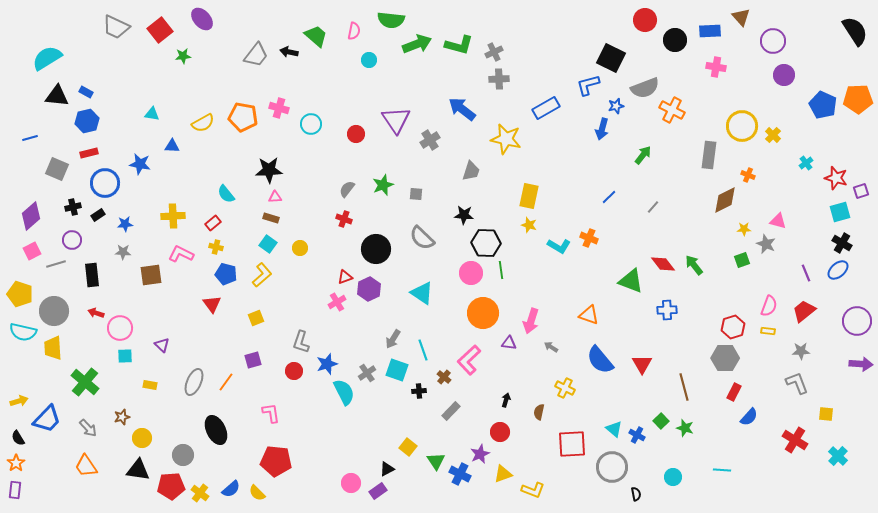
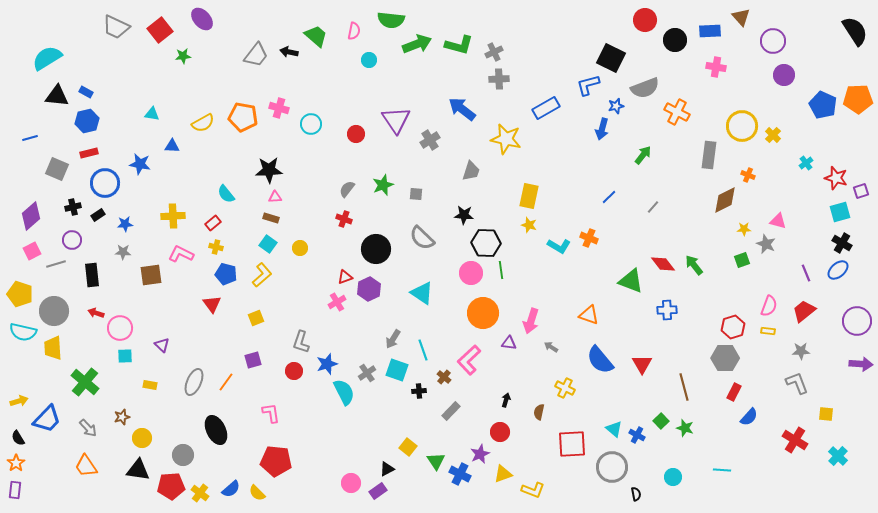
orange cross at (672, 110): moved 5 px right, 2 px down
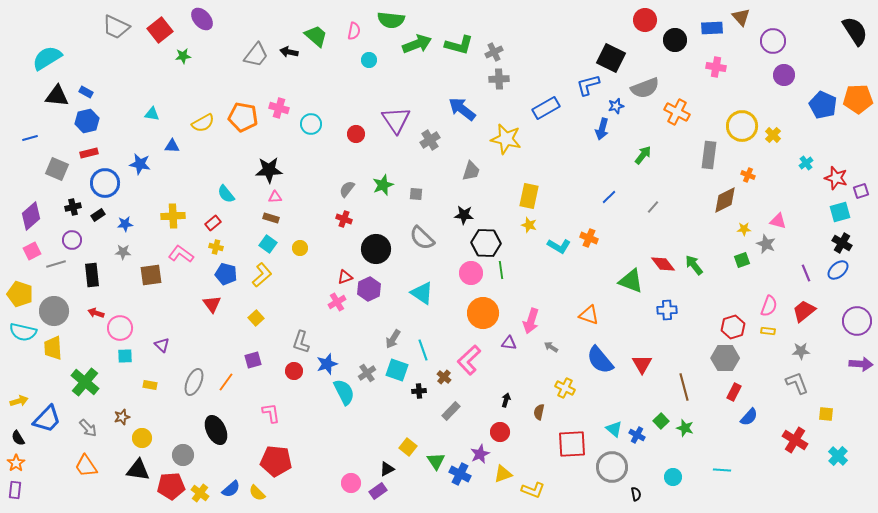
blue rectangle at (710, 31): moved 2 px right, 3 px up
pink L-shape at (181, 254): rotated 10 degrees clockwise
yellow square at (256, 318): rotated 21 degrees counterclockwise
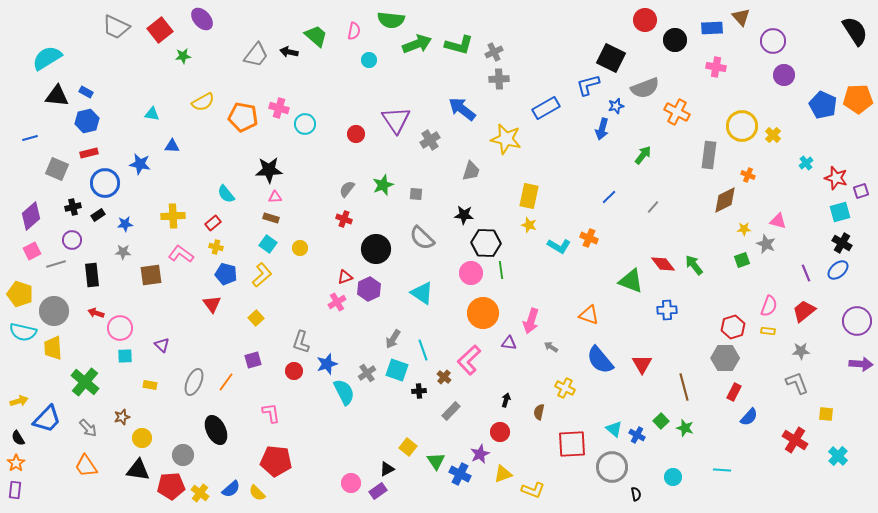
yellow semicircle at (203, 123): moved 21 px up
cyan circle at (311, 124): moved 6 px left
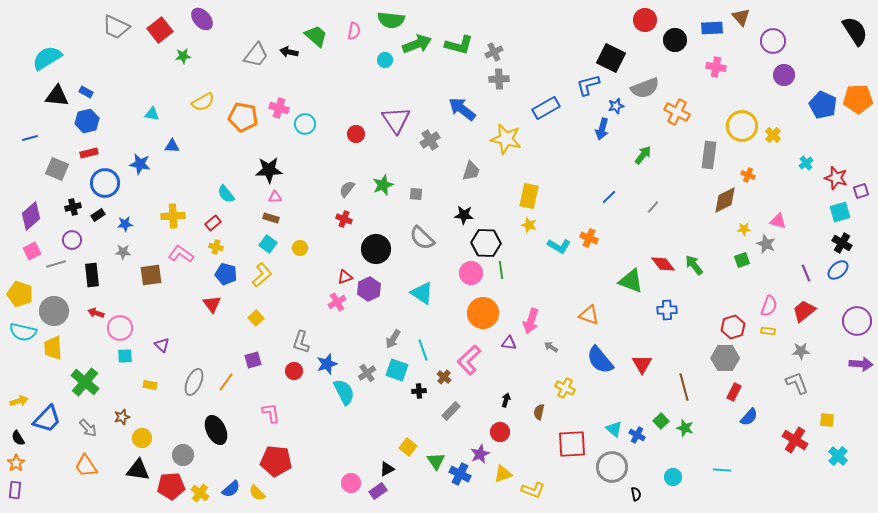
cyan circle at (369, 60): moved 16 px right
yellow square at (826, 414): moved 1 px right, 6 px down
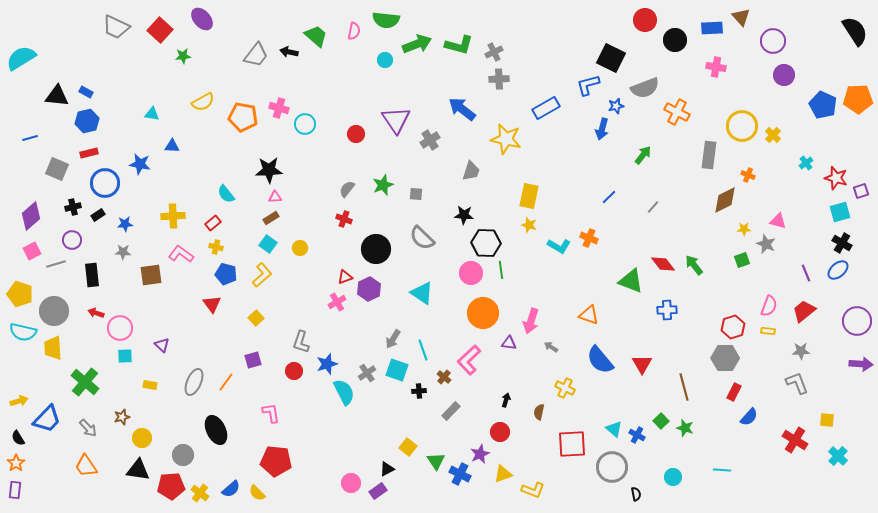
green semicircle at (391, 20): moved 5 px left
red square at (160, 30): rotated 10 degrees counterclockwise
cyan semicircle at (47, 58): moved 26 px left
brown rectangle at (271, 218): rotated 49 degrees counterclockwise
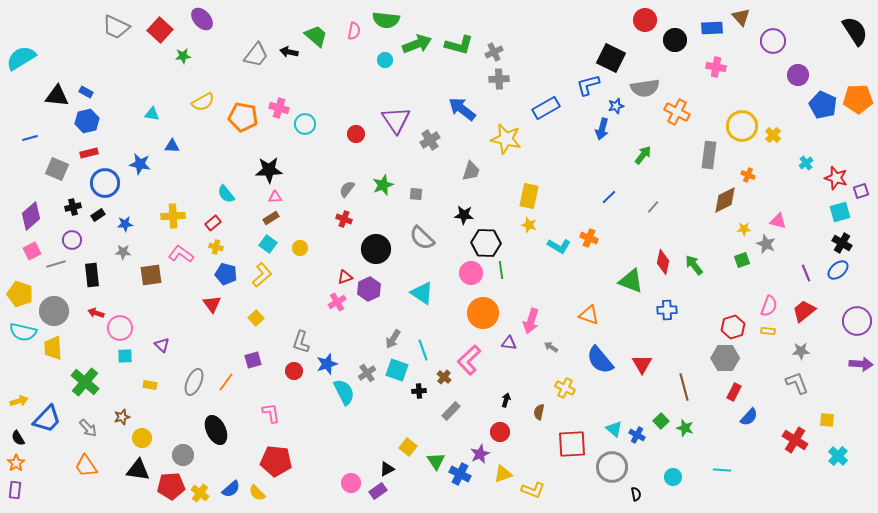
purple circle at (784, 75): moved 14 px right
gray semicircle at (645, 88): rotated 12 degrees clockwise
red diamond at (663, 264): moved 2 px up; rotated 50 degrees clockwise
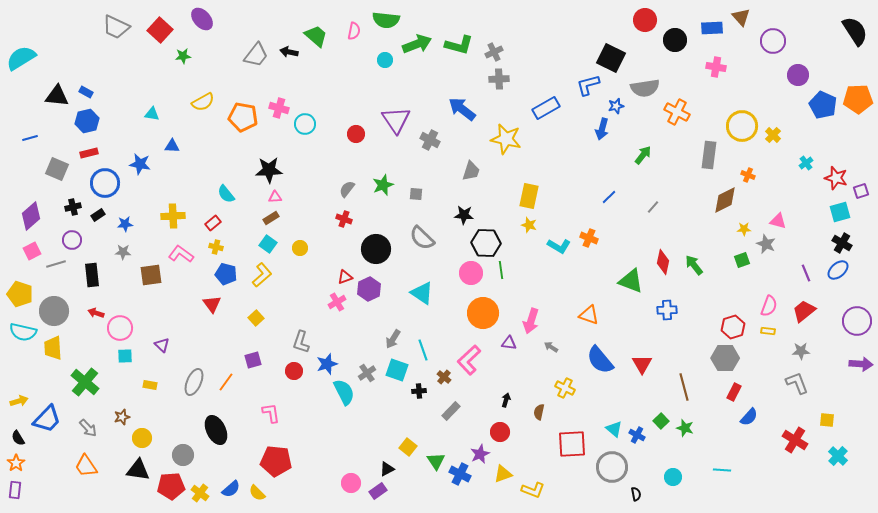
gray cross at (430, 140): rotated 30 degrees counterclockwise
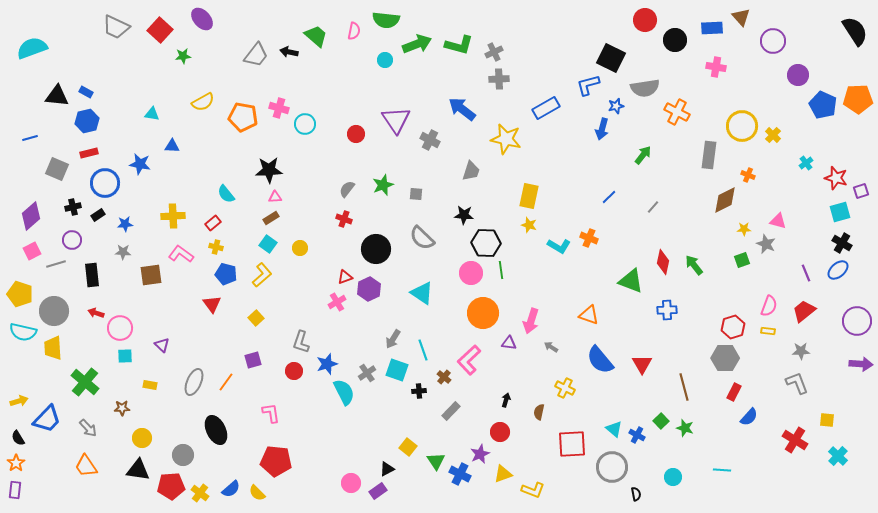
cyan semicircle at (21, 58): moved 11 px right, 10 px up; rotated 12 degrees clockwise
brown star at (122, 417): moved 9 px up; rotated 14 degrees clockwise
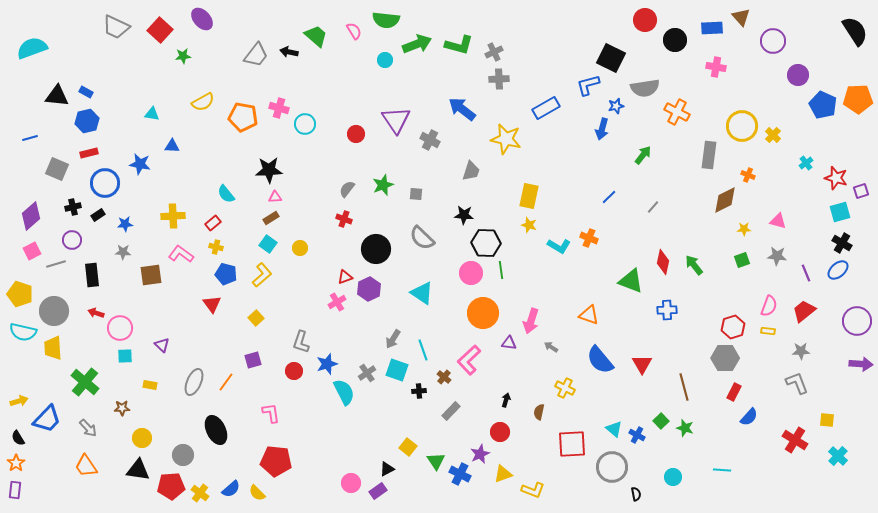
pink semicircle at (354, 31): rotated 42 degrees counterclockwise
gray star at (766, 244): moved 11 px right, 12 px down; rotated 18 degrees counterclockwise
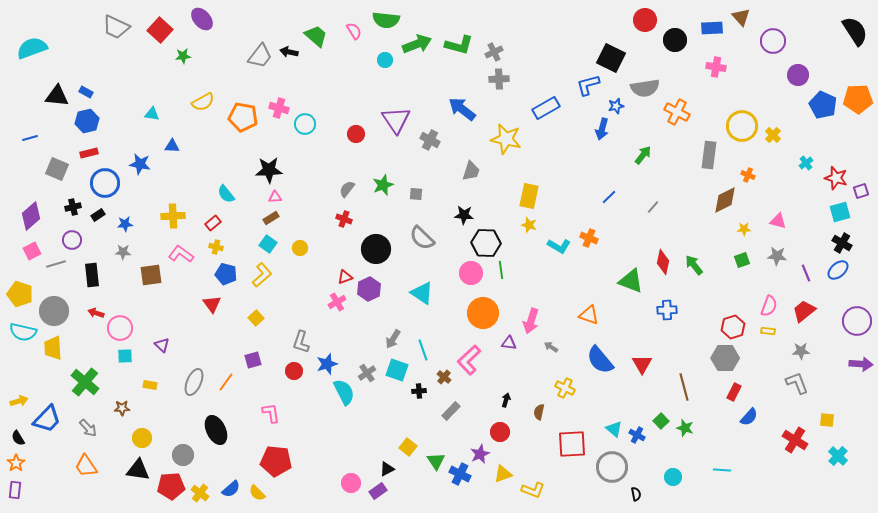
gray trapezoid at (256, 55): moved 4 px right, 1 px down
